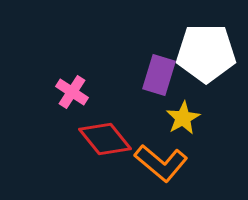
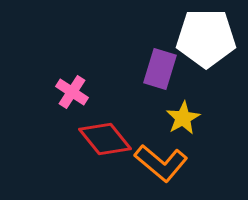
white pentagon: moved 15 px up
purple rectangle: moved 1 px right, 6 px up
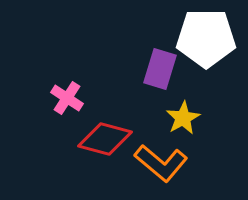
pink cross: moved 5 px left, 6 px down
red diamond: rotated 36 degrees counterclockwise
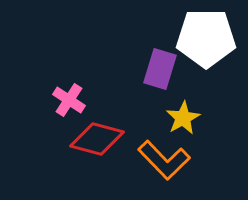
pink cross: moved 2 px right, 2 px down
red diamond: moved 8 px left
orange L-shape: moved 3 px right, 3 px up; rotated 6 degrees clockwise
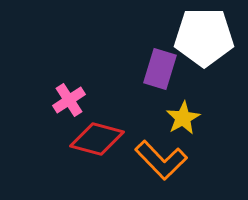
white pentagon: moved 2 px left, 1 px up
pink cross: rotated 24 degrees clockwise
orange L-shape: moved 3 px left
